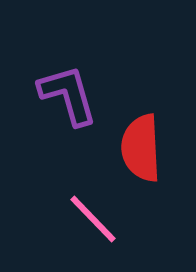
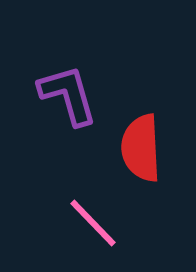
pink line: moved 4 px down
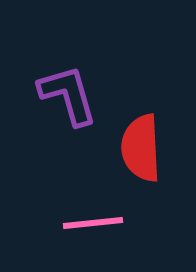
pink line: rotated 52 degrees counterclockwise
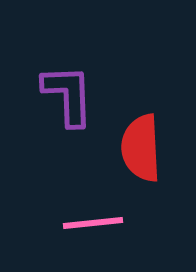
purple L-shape: rotated 14 degrees clockwise
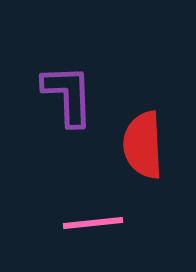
red semicircle: moved 2 px right, 3 px up
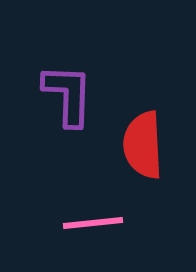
purple L-shape: rotated 4 degrees clockwise
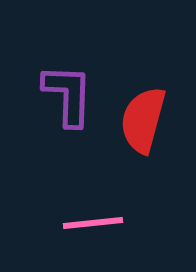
red semicircle: moved 25 px up; rotated 18 degrees clockwise
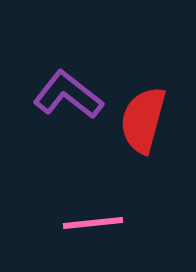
purple L-shape: rotated 54 degrees counterclockwise
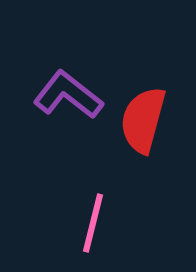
pink line: rotated 70 degrees counterclockwise
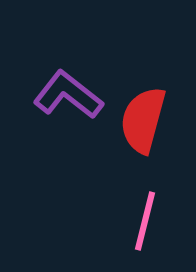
pink line: moved 52 px right, 2 px up
